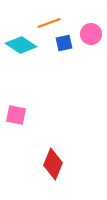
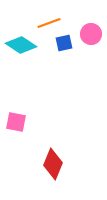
pink square: moved 7 px down
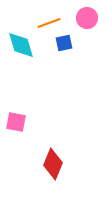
pink circle: moved 4 px left, 16 px up
cyan diamond: rotated 40 degrees clockwise
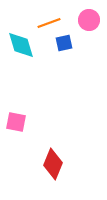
pink circle: moved 2 px right, 2 px down
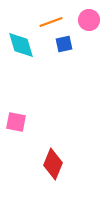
orange line: moved 2 px right, 1 px up
blue square: moved 1 px down
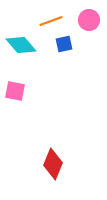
orange line: moved 1 px up
cyan diamond: rotated 24 degrees counterclockwise
pink square: moved 1 px left, 31 px up
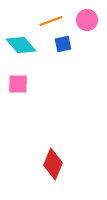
pink circle: moved 2 px left
blue square: moved 1 px left
pink square: moved 3 px right, 7 px up; rotated 10 degrees counterclockwise
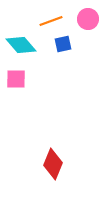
pink circle: moved 1 px right, 1 px up
pink square: moved 2 px left, 5 px up
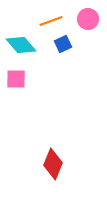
blue square: rotated 12 degrees counterclockwise
